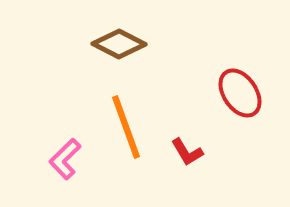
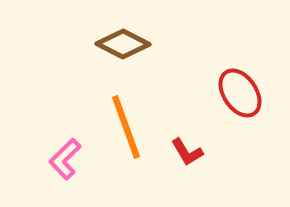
brown diamond: moved 4 px right
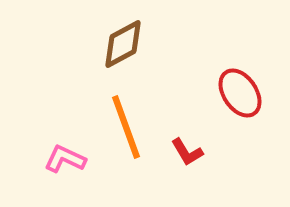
brown diamond: rotated 56 degrees counterclockwise
pink L-shape: rotated 69 degrees clockwise
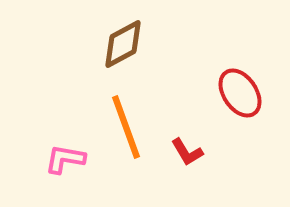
pink L-shape: rotated 15 degrees counterclockwise
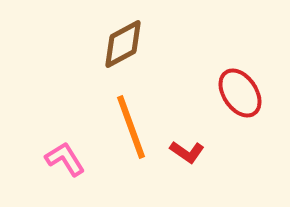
orange line: moved 5 px right
red L-shape: rotated 24 degrees counterclockwise
pink L-shape: rotated 48 degrees clockwise
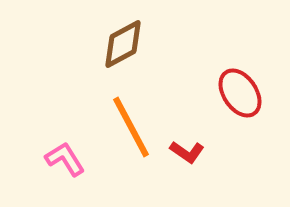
orange line: rotated 8 degrees counterclockwise
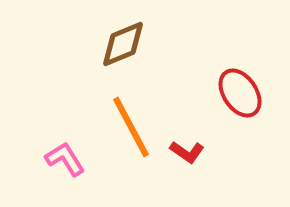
brown diamond: rotated 6 degrees clockwise
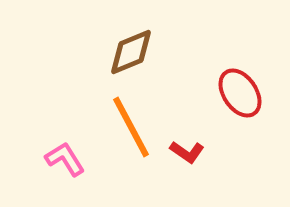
brown diamond: moved 8 px right, 8 px down
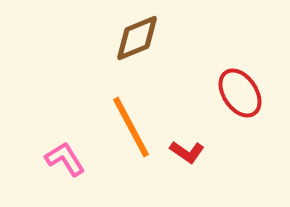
brown diamond: moved 6 px right, 14 px up
